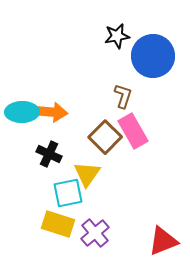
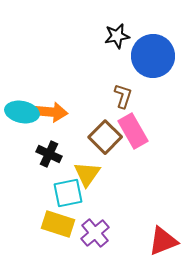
cyan ellipse: rotated 12 degrees clockwise
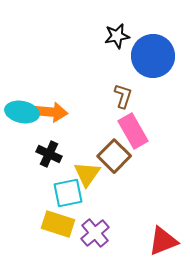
brown square: moved 9 px right, 19 px down
